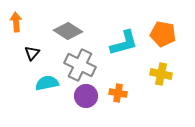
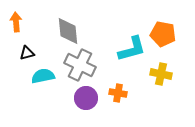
gray diamond: rotated 52 degrees clockwise
cyan L-shape: moved 8 px right, 6 px down
black triangle: moved 5 px left; rotated 35 degrees clockwise
cyan semicircle: moved 4 px left, 7 px up
purple circle: moved 2 px down
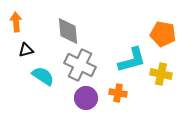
cyan L-shape: moved 11 px down
black triangle: moved 1 px left, 3 px up
cyan semicircle: rotated 45 degrees clockwise
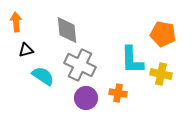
gray diamond: moved 1 px left, 1 px up
cyan L-shape: rotated 104 degrees clockwise
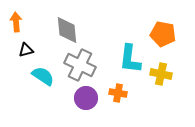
cyan L-shape: moved 2 px left, 1 px up; rotated 8 degrees clockwise
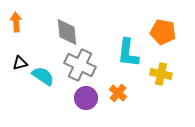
gray diamond: moved 2 px down
orange pentagon: moved 2 px up
black triangle: moved 6 px left, 13 px down
cyan L-shape: moved 2 px left, 6 px up
orange cross: rotated 30 degrees clockwise
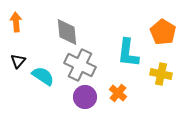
orange pentagon: rotated 20 degrees clockwise
black triangle: moved 2 px left, 2 px up; rotated 35 degrees counterclockwise
purple circle: moved 1 px left, 1 px up
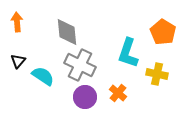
orange arrow: moved 1 px right
cyan L-shape: rotated 12 degrees clockwise
yellow cross: moved 4 px left
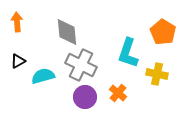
black triangle: rotated 21 degrees clockwise
gray cross: moved 1 px right
cyan semicircle: rotated 50 degrees counterclockwise
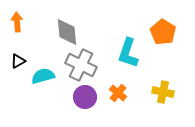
yellow cross: moved 6 px right, 18 px down
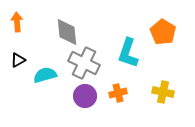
black triangle: moved 1 px up
gray cross: moved 3 px right, 2 px up
cyan semicircle: moved 2 px right, 1 px up
orange cross: rotated 36 degrees clockwise
purple circle: moved 1 px up
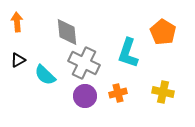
cyan semicircle: rotated 120 degrees counterclockwise
